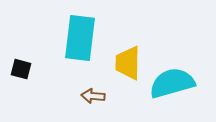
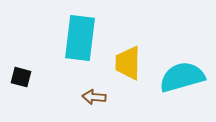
black square: moved 8 px down
cyan semicircle: moved 10 px right, 6 px up
brown arrow: moved 1 px right, 1 px down
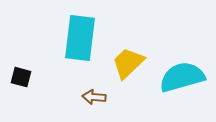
yellow trapezoid: rotated 45 degrees clockwise
